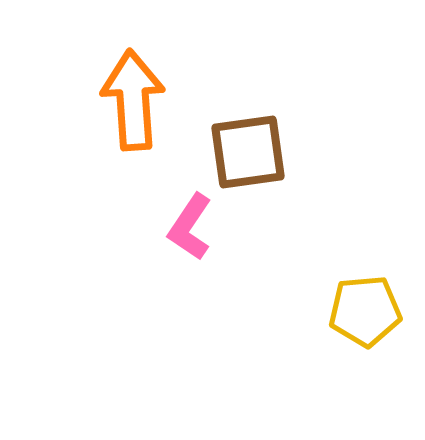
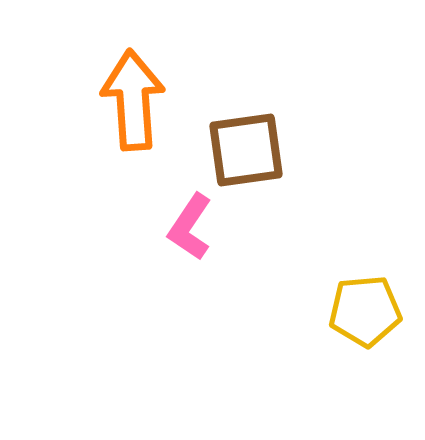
brown square: moved 2 px left, 2 px up
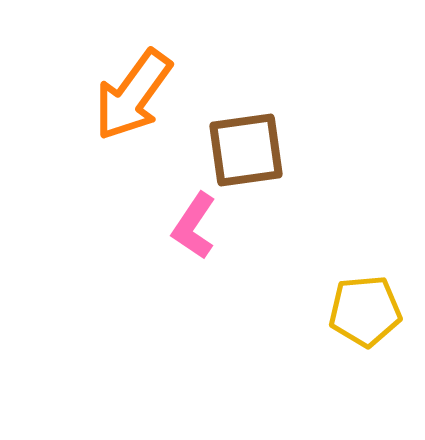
orange arrow: moved 5 px up; rotated 140 degrees counterclockwise
pink L-shape: moved 4 px right, 1 px up
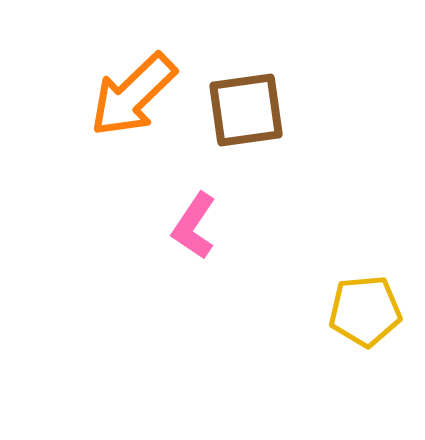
orange arrow: rotated 10 degrees clockwise
brown square: moved 40 px up
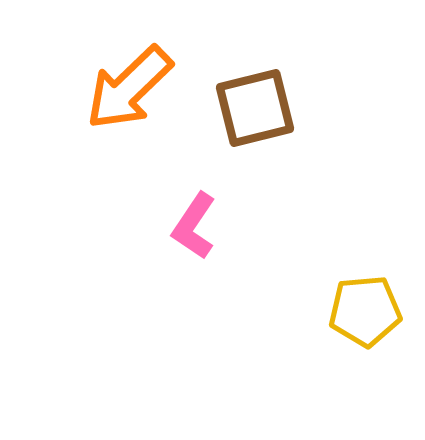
orange arrow: moved 4 px left, 7 px up
brown square: moved 9 px right, 2 px up; rotated 6 degrees counterclockwise
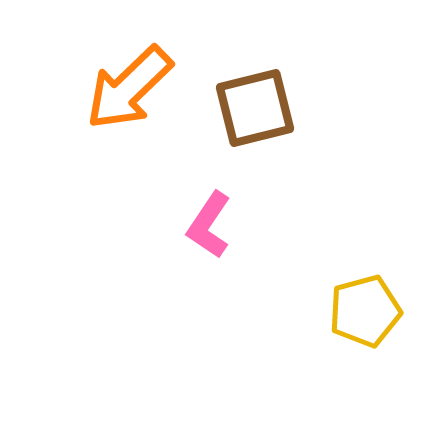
pink L-shape: moved 15 px right, 1 px up
yellow pentagon: rotated 10 degrees counterclockwise
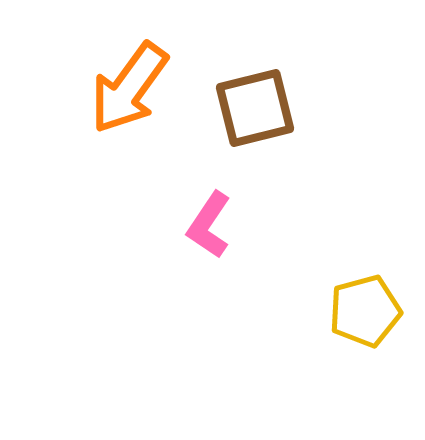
orange arrow: rotated 10 degrees counterclockwise
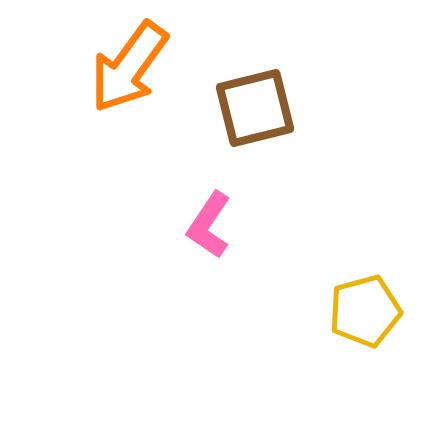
orange arrow: moved 21 px up
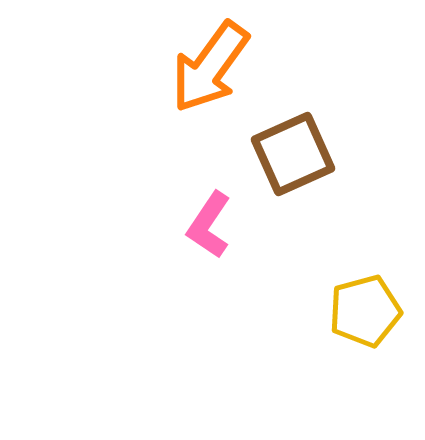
orange arrow: moved 81 px right
brown square: moved 38 px right, 46 px down; rotated 10 degrees counterclockwise
